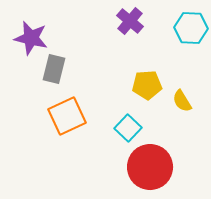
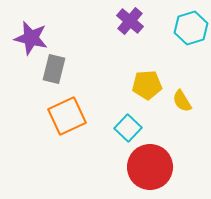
cyan hexagon: rotated 20 degrees counterclockwise
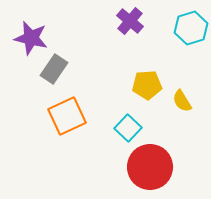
gray rectangle: rotated 20 degrees clockwise
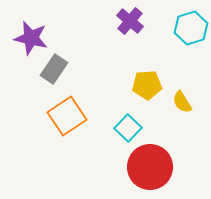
yellow semicircle: moved 1 px down
orange square: rotated 9 degrees counterclockwise
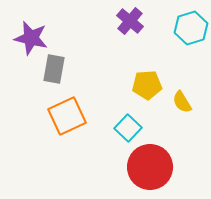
gray rectangle: rotated 24 degrees counterclockwise
orange square: rotated 9 degrees clockwise
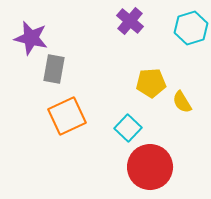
yellow pentagon: moved 4 px right, 2 px up
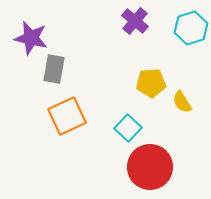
purple cross: moved 5 px right
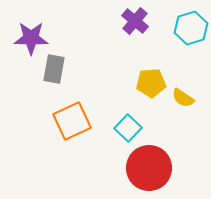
purple star: rotated 12 degrees counterclockwise
yellow semicircle: moved 1 px right, 4 px up; rotated 25 degrees counterclockwise
orange square: moved 5 px right, 5 px down
red circle: moved 1 px left, 1 px down
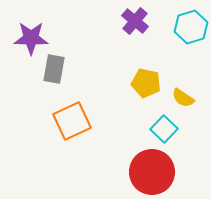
cyan hexagon: moved 1 px up
yellow pentagon: moved 5 px left; rotated 16 degrees clockwise
cyan square: moved 36 px right, 1 px down
red circle: moved 3 px right, 4 px down
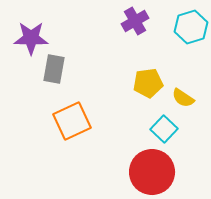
purple cross: rotated 20 degrees clockwise
yellow pentagon: moved 2 px right; rotated 20 degrees counterclockwise
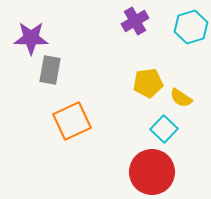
gray rectangle: moved 4 px left, 1 px down
yellow semicircle: moved 2 px left
